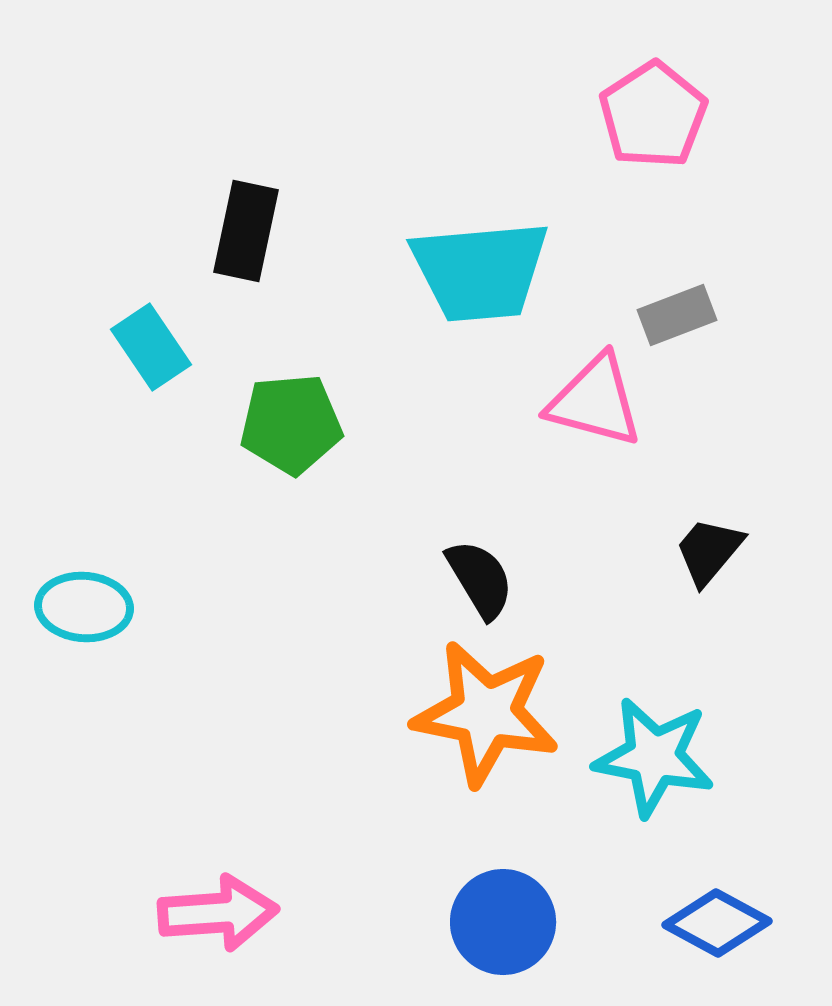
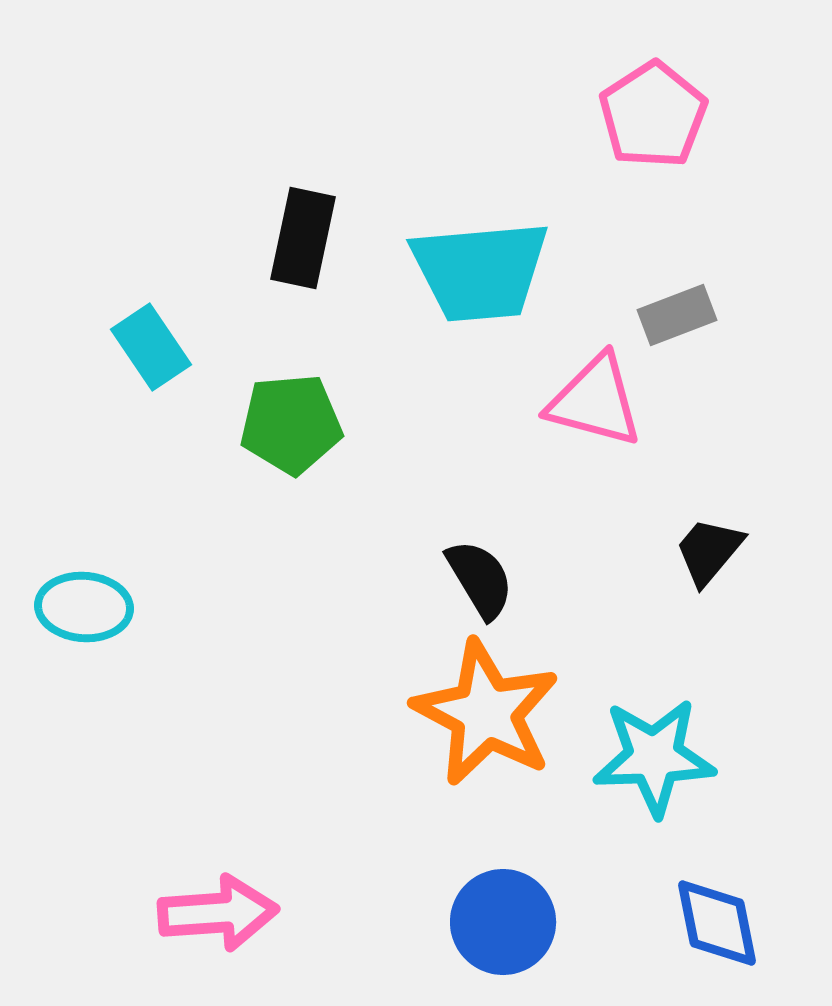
black rectangle: moved 57 px right, 7 px down
orange star: rotated 17 degrees clockwise
cyan star: rotated 13 degrees counterclockwise
blue diamond: rotated 50 degrees clockwise
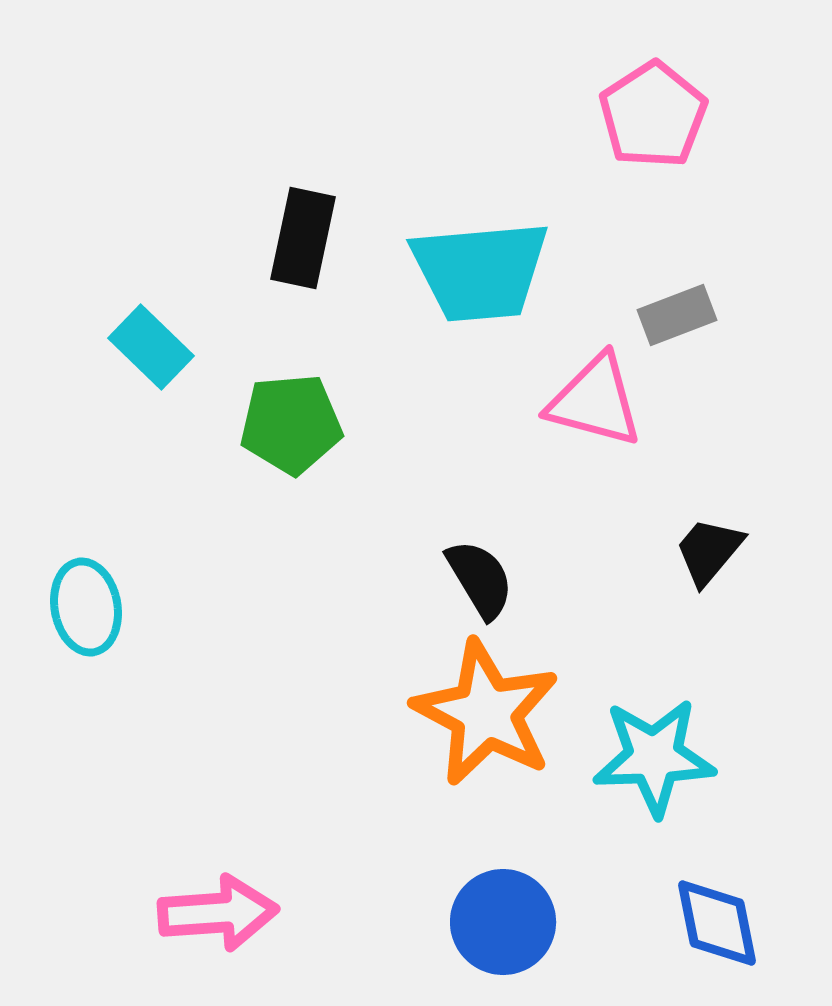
cyan rectangle: rotated 12 degrees counterclockwise
cyan ellipse: moved 2 px right; rotated 76 degrees clockwise
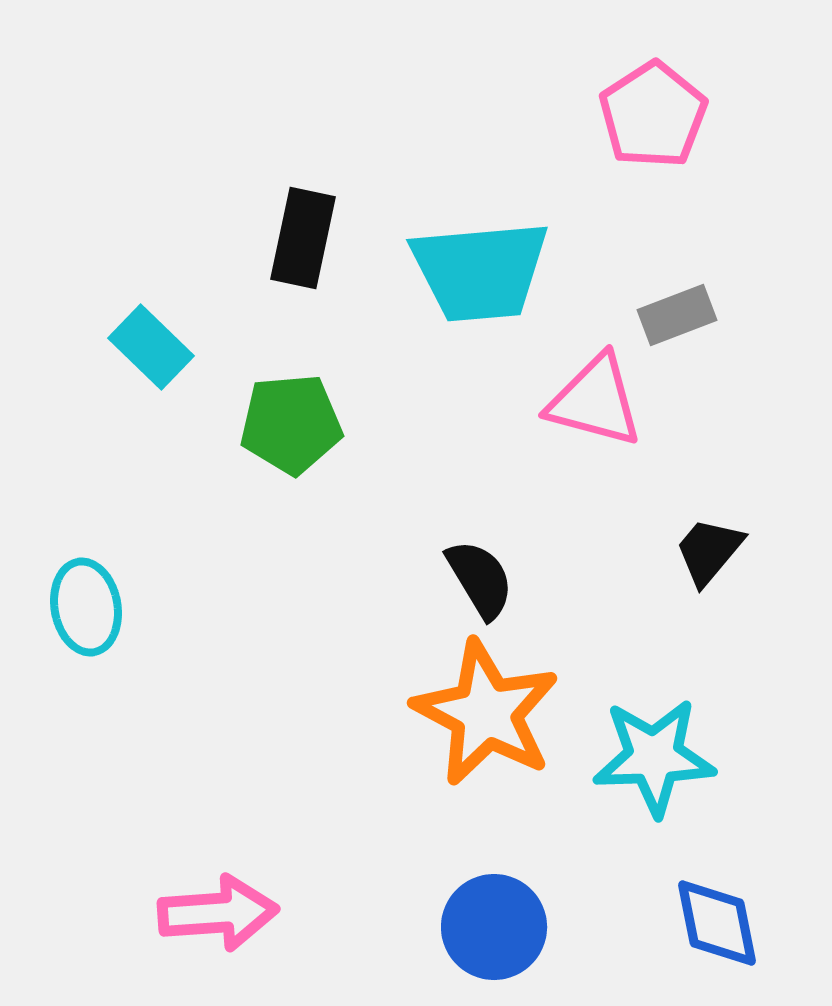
blue circle: moved 9 px left, 5 px down
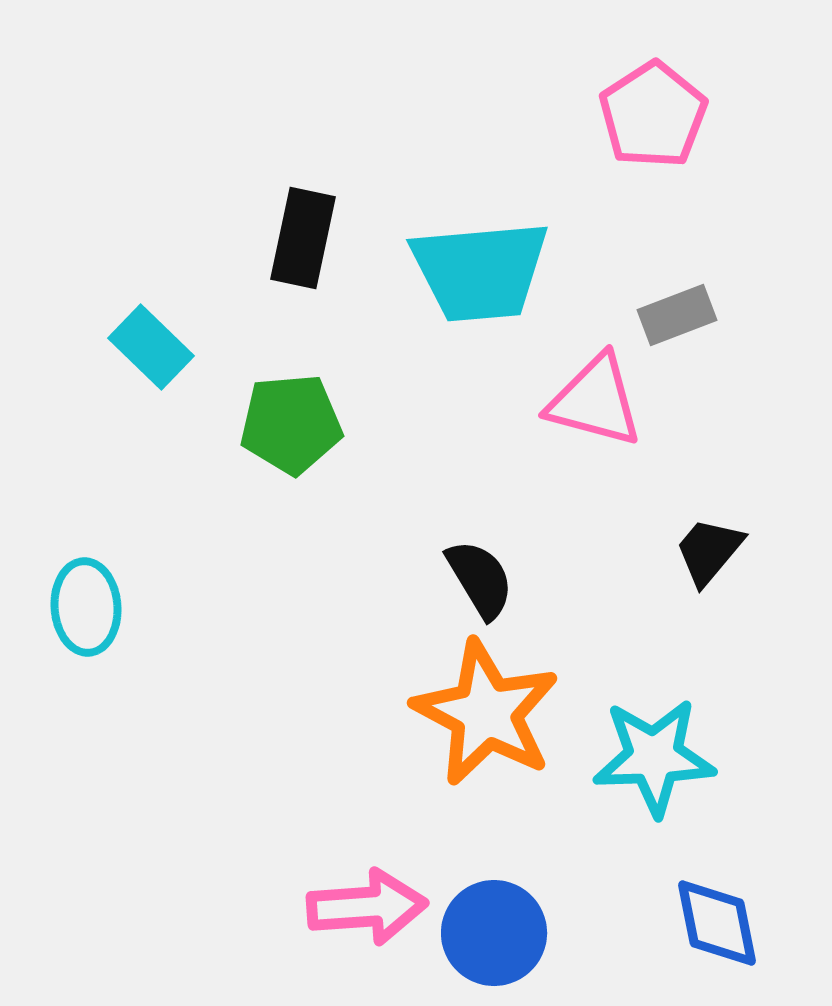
cyan ellipse: rotated 6 degrees clockwise
pink arrow: moved 149 px right, 6 px up
blue circle: moved 6 px down
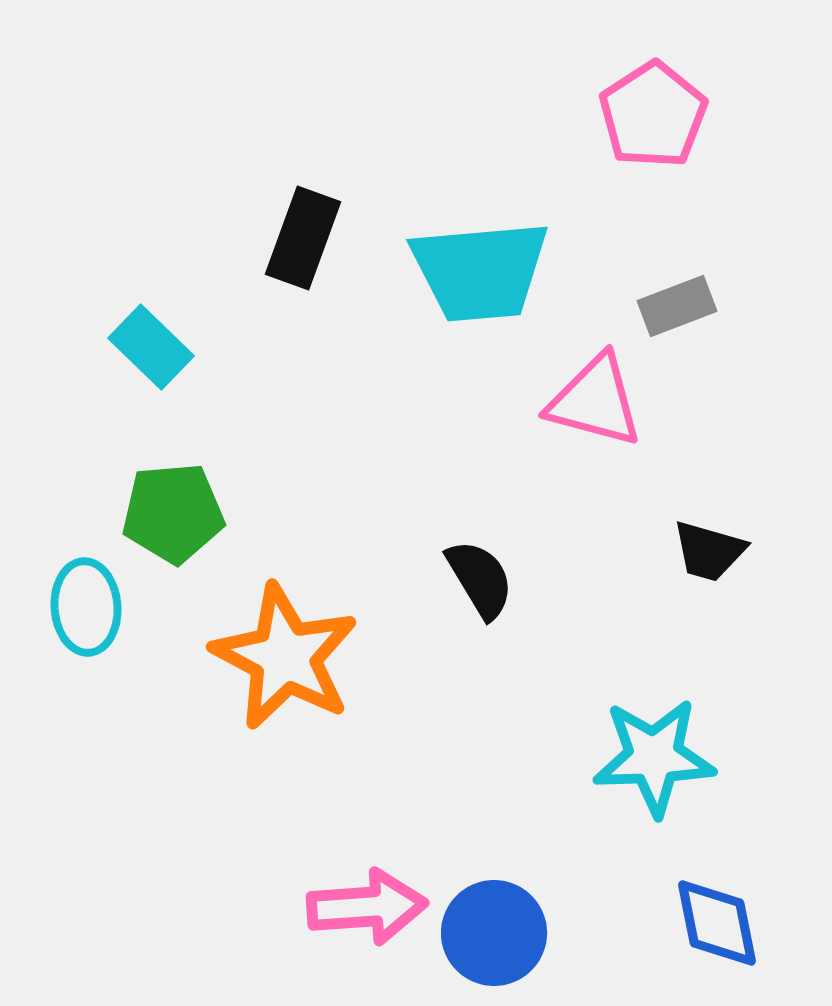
black rectangle: rotated 8 degrees clockwise
gray rectangle: moved 9 px up
green pentagon: moved 118 px left, 89 px down
black trapezoid: rotated 114 degrees counterclockwise
orange star: moved 201 px left, 56 px up
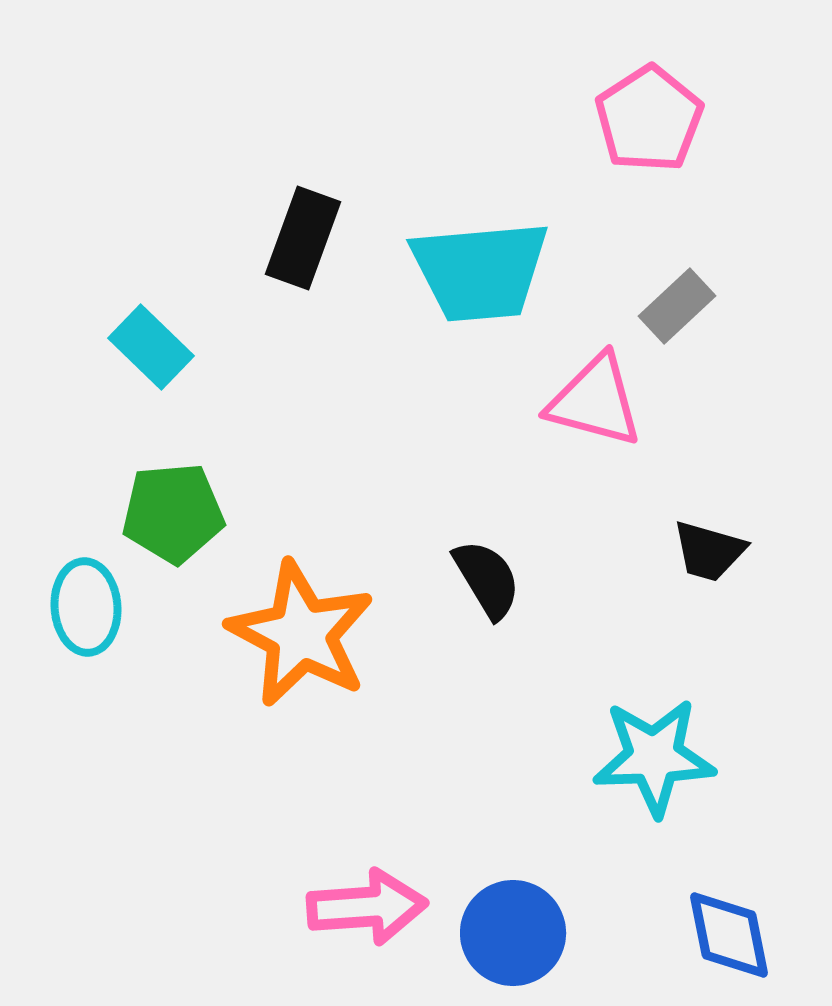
pink pentagon: moved 4 px left, 4 px down
gray rectangle: rotated 22 degrees counterclockwise
black semicircle: moved 7 px right
orange star: moved 16 px right, 23 px up
blue diamond: moved 12 px right, 12 px down
blue circle: moved 19 px right
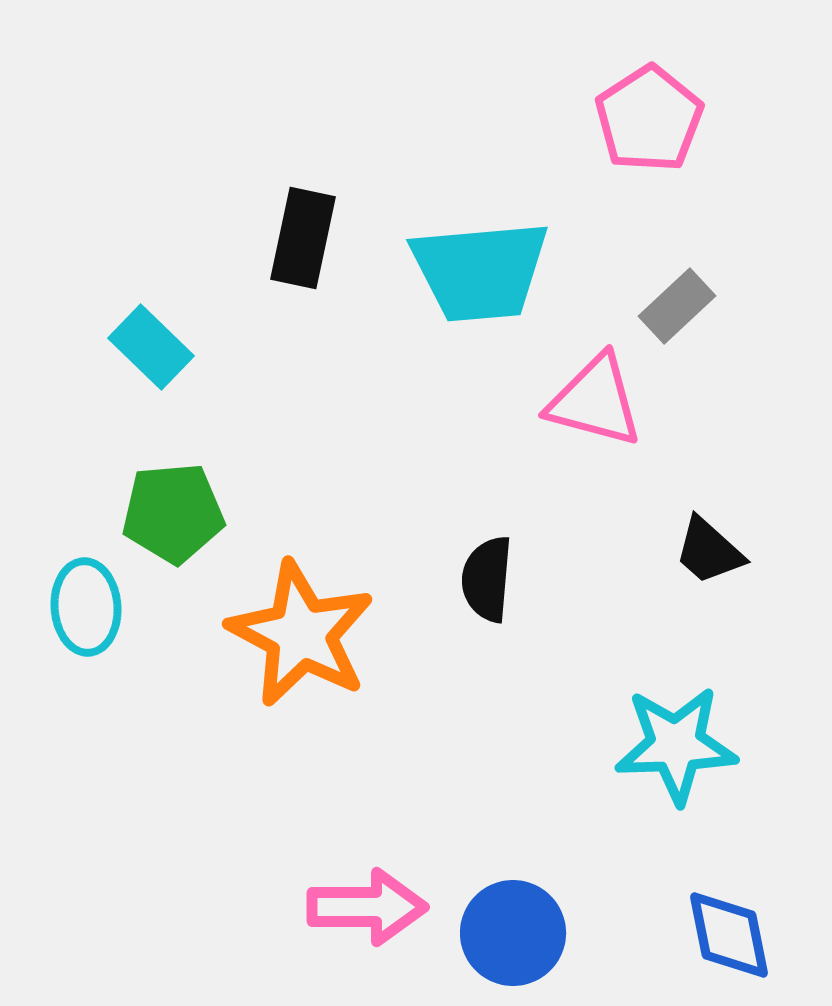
black rectangle: rotated 8 degrees counterclockwise
black trapezoid: rotated 26 degrees clockwise
black semicircle: rotated 144 degrees counterclockwise
cyan star: moved 22 px right, 12 px up
pink arrow: rotated 4 degrees clockwise
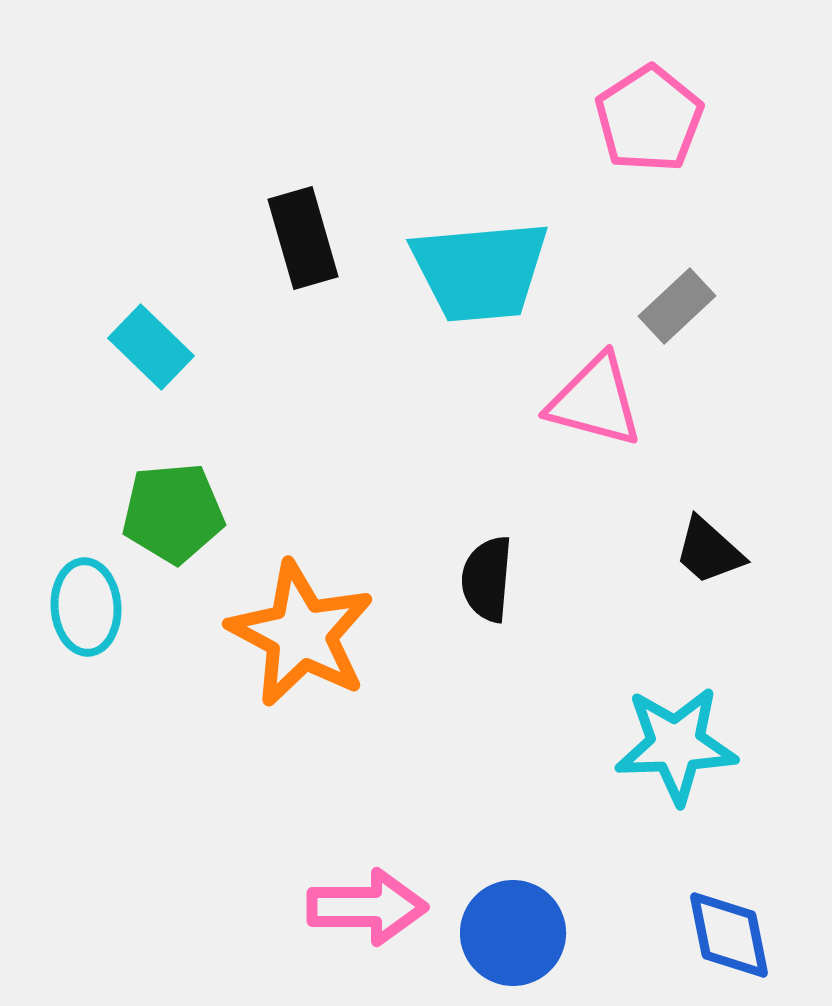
black rectangle: rotated 28 degrees counterclockwise
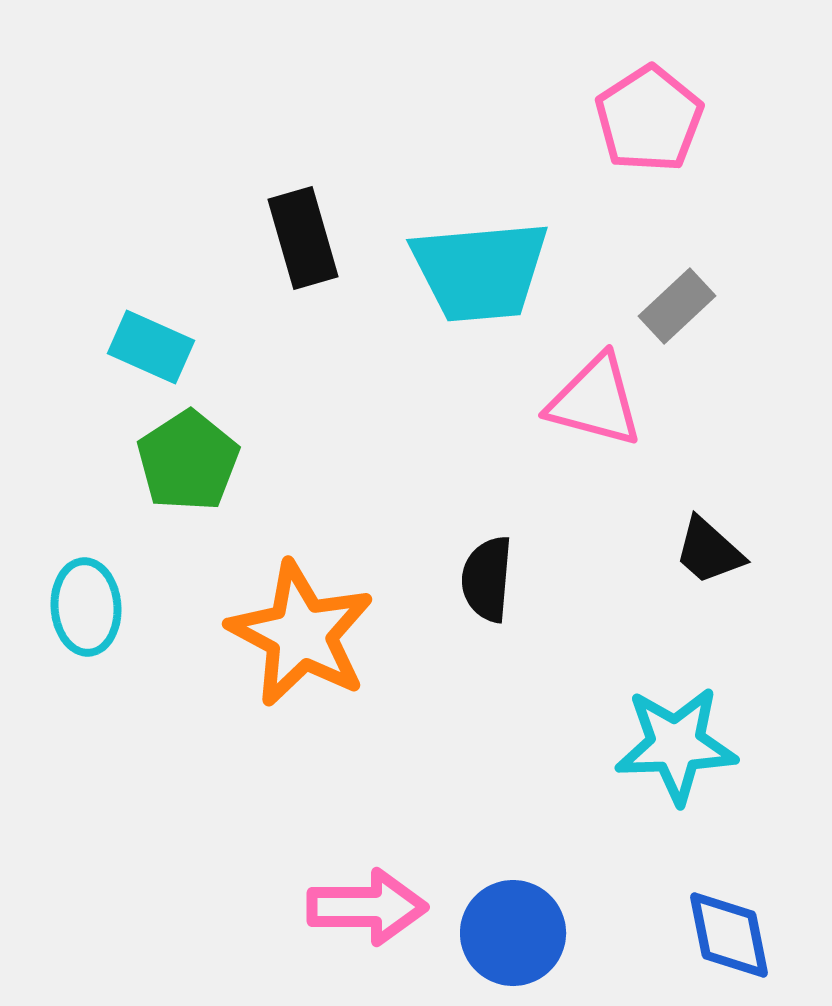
cyan rectangle: rotated 20 degrees counterclockwise
green pentagon: moved 15 px right, 52 px up; rotated 28 degrees counterclockwise
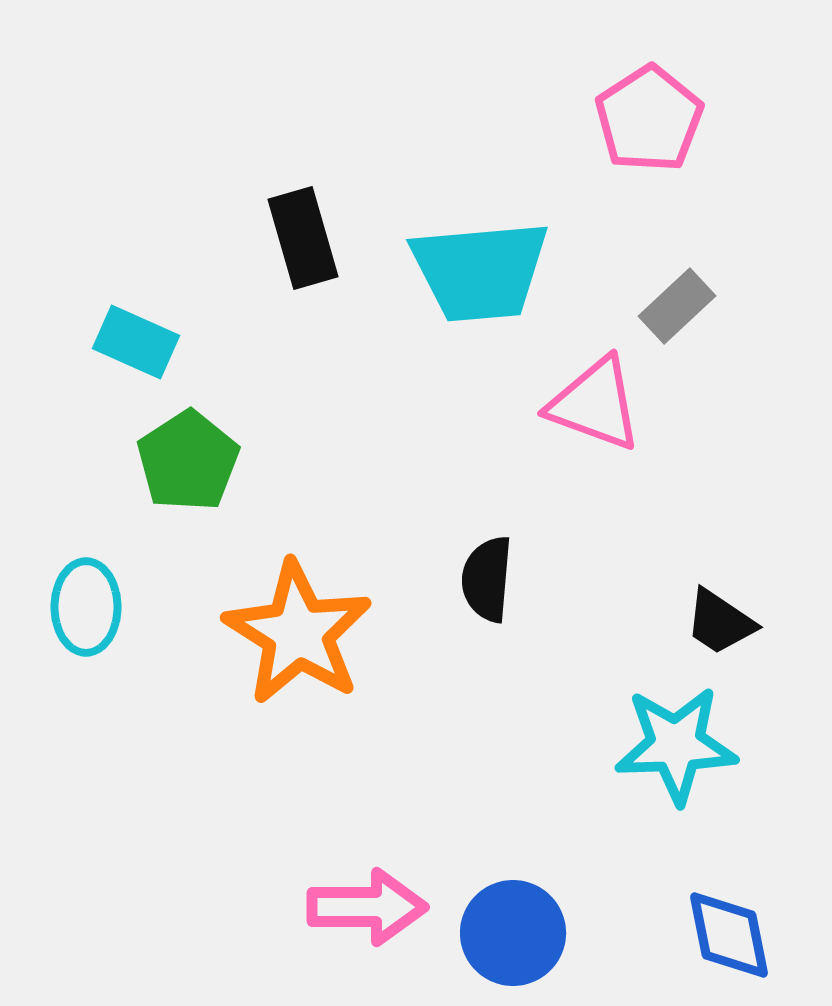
cyan rectangle: moved 15 px left, 5 px up
pink triangle: moved 3 px down; rotated 5 degrees clockwise
black trapezoid: moved 11 px right, 71 px down; rotated 8 degrees counterclockwise
cyan ellipse: rotated 4 degrees clockwise
orange star: moved 3 px left, 1 px up; rotated 4 degrees clockwise
